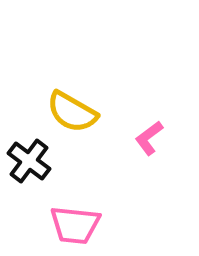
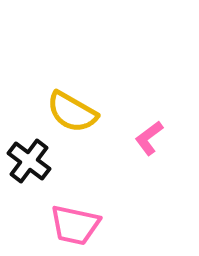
pink trapezoid: rotated 6 degrees clockwise
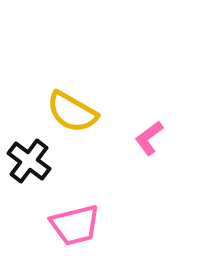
pink trapezoid: rotated 26 degrees counterclockwise
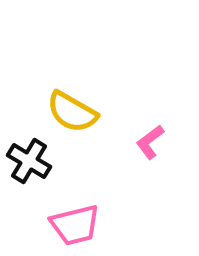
pink L-shape: moved 1 px right, 4 px down
black cross: rotated 6 degrees counterclockwise
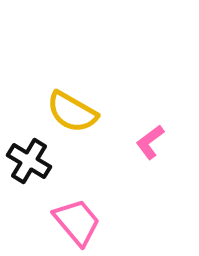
pink trapezoid: moved 2 px right, 3 px up; rotated 116 degrees counterclockwise
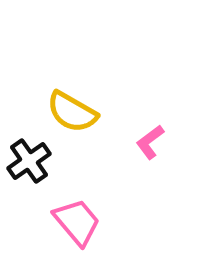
black cross: rotated 24 degrees clockwise
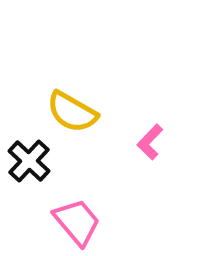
pink L-shape: rotated 9 degrees counterclockwise
black cross: rotated 12 degrees counterclockwise
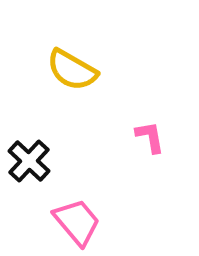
yellow semicircle: moved 42 px up
pink L-shape: moved 5 px up; rotated 126 degrees clockwise
